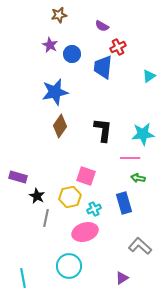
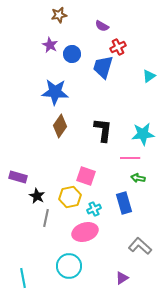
blue trapezoid: rotated 10 degrees clockwise
blue star: rotated 16 degrees clockwise
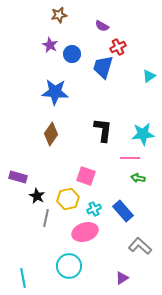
brown diamond: moved 9 px left, 8 px down
yellow hexagon: moved 2 px left, 2 px down
blue rectangle: moved 1 px left, 8 px down; rotated 25 degrees counterclockwise
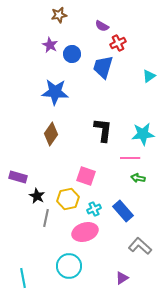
red cross: moved 4 px up
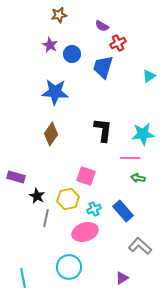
purple rectangle: moved 2 px left
cyan circle: moved 1 px down
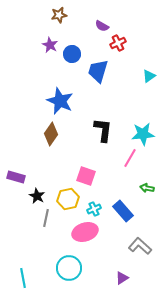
blue trapezoid: moved 5 px left, 4 px down
blue star: moved 5 px right, 9 px down; rotated 20 degrees clockwise
pink line: rotated 60 degrees counterclockwise
green arrow: moved 9 px right, 10 px down
cyan circle: moved 1 px down
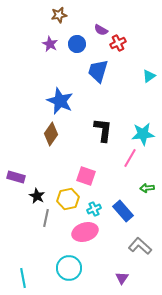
purple semicircle: moved 1 px left, 4 px down
purple star: moved 1 px up
blue circle: moved 5 px right, 10 px up
green arrow: rotated 16 degrees counterclockwise
purple triangle: rotated 24 degrees counterclockwise
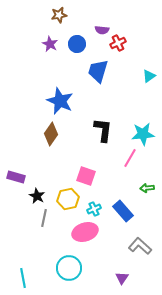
purple semicircle: moved 1 px right; rotated 24 degrees counterclockwise
gray line: moved 2 px left
